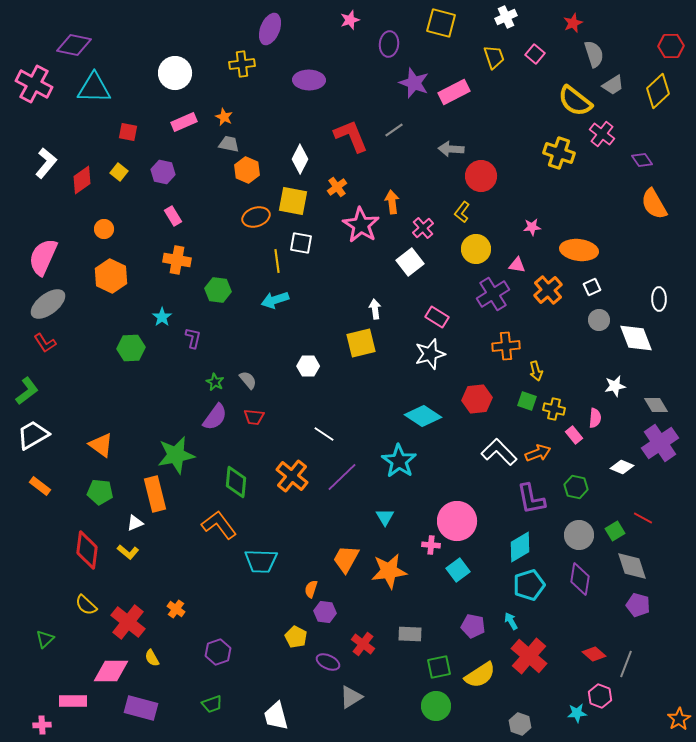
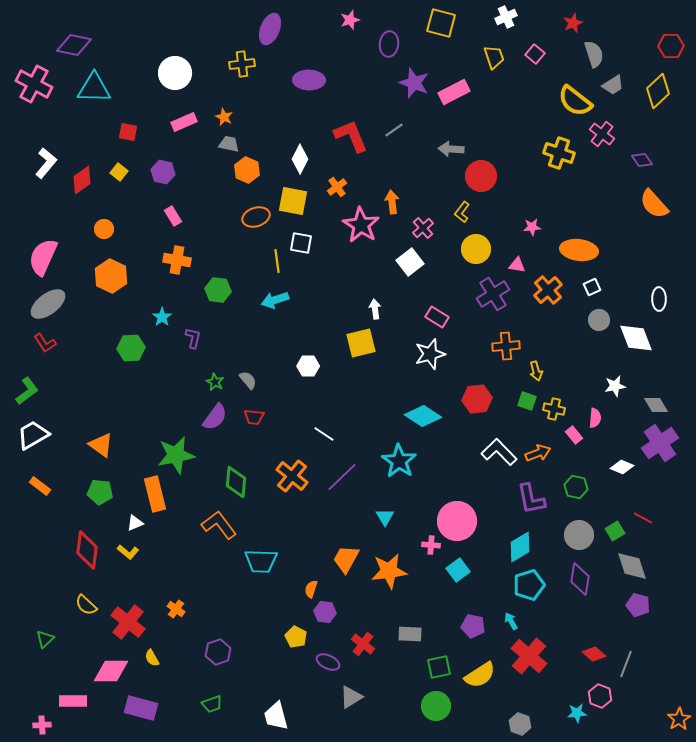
orange semicircle at (654, 204): rotated 12 degrees counterclockwise
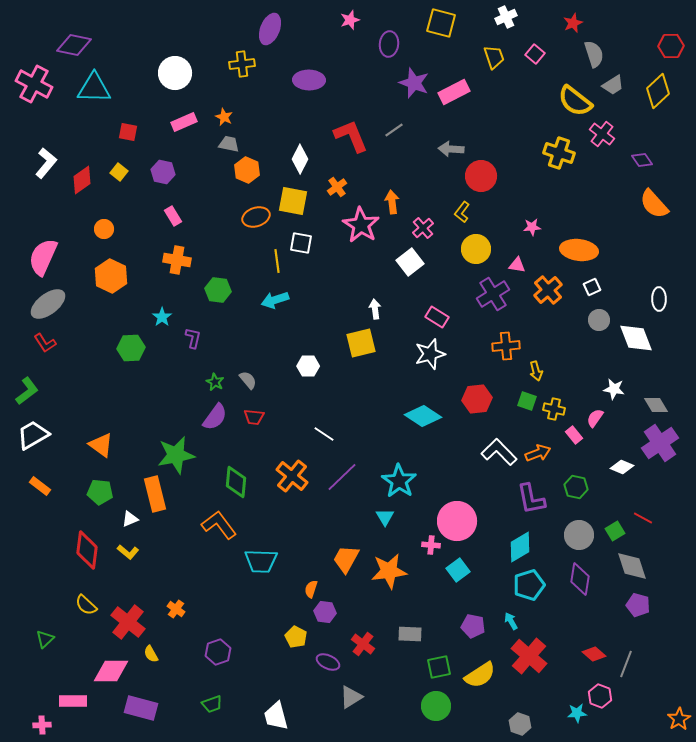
white star at (615, 386): moved 1 px left, 3 px down; rotated 20 degrees clockwise
pink semicircle at (595, 418): rotated 150 degrees counterclockwise
cyan star at (399, 461): moved 20 px down
white triangle at (135, 523): moved 5 px left, 4 px up
yellow semicircle at (152, 658): moved 1 px left, 4 px up
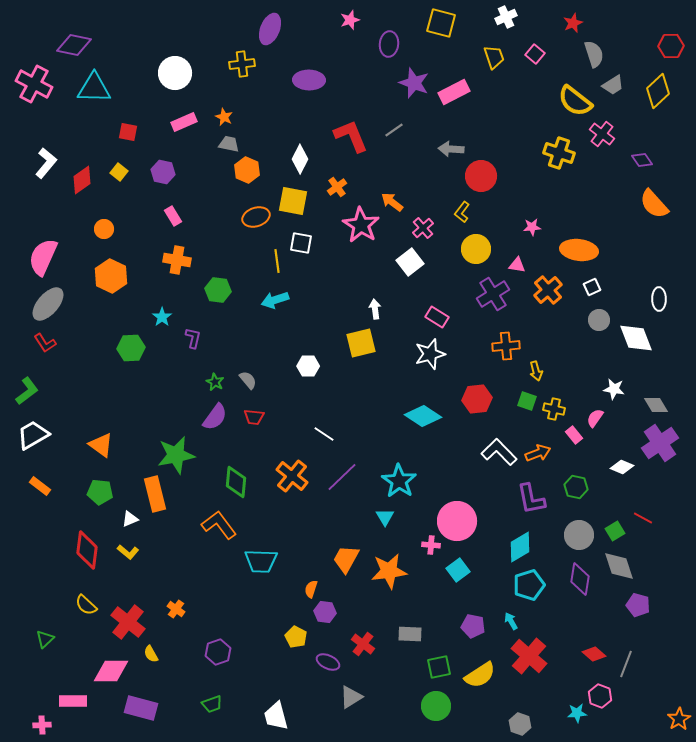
orange arrow at (392, 202): rotated 45 degrees counterclockwise
gray ellipse at (48, 304): rotated 12 degrees counterclockwise
gray diamond at (632, 566): moved 13 px left
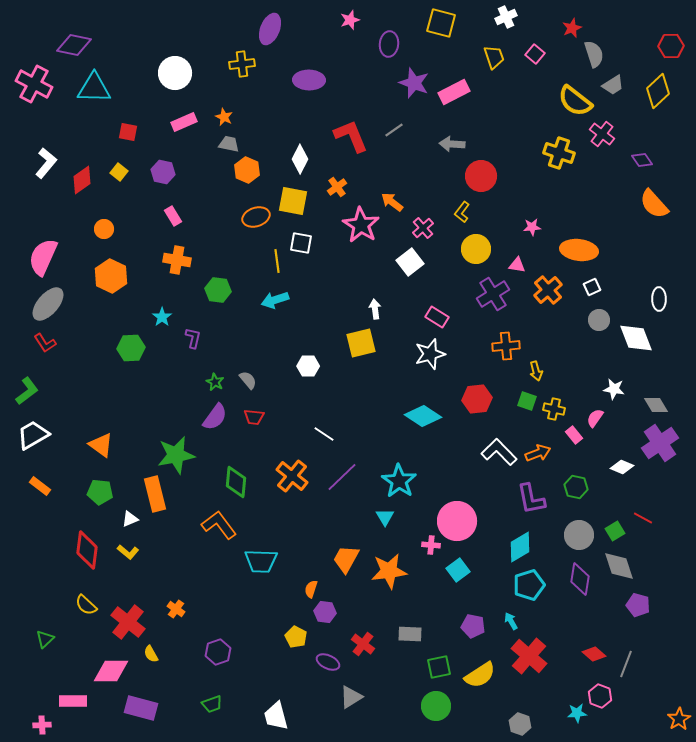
red star at (573, 23): moved 1 px left, 5 px down
gray arrow at (451, 149): moved 1 px right, 5 px up
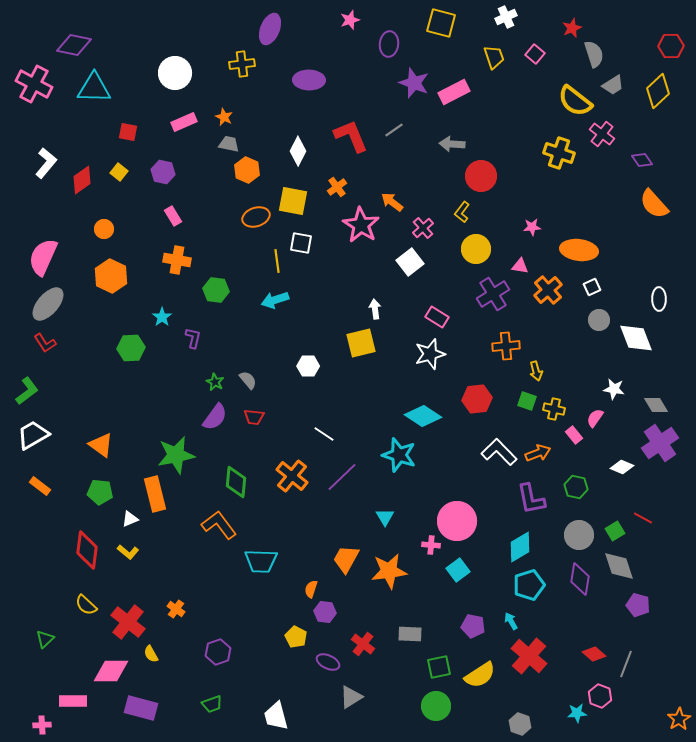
white diamond at (300, 159): moved 2 px left, 8 px up
pink triangle at (517, 265): moved 3 px right, 1 px down
green hexagon at (218, 290): moved 2 px left
cyan star at (399, 481): moved 26 px up; rotated 16 degrees counterclockwise
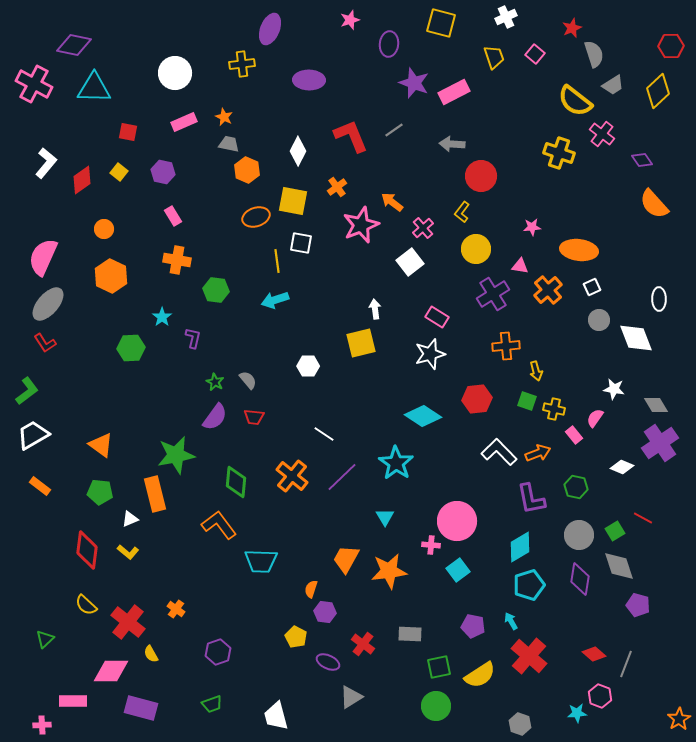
pink star at (361, 225): rotated 18 degrees clockwise
cyan star at (399, 455): moved 3 px left, 8 px down; rotated 16 degrees clockwise
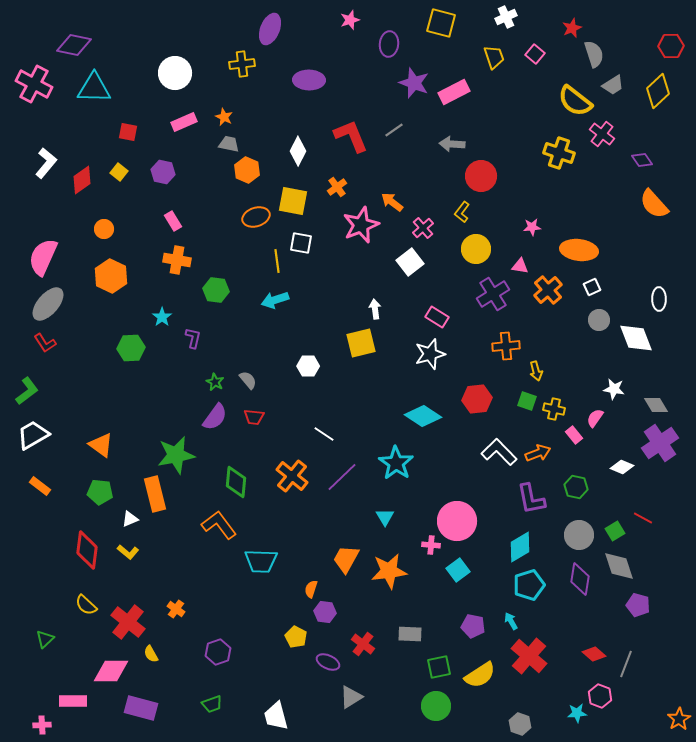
pink rectangle at (173, 216): moved 5 px down
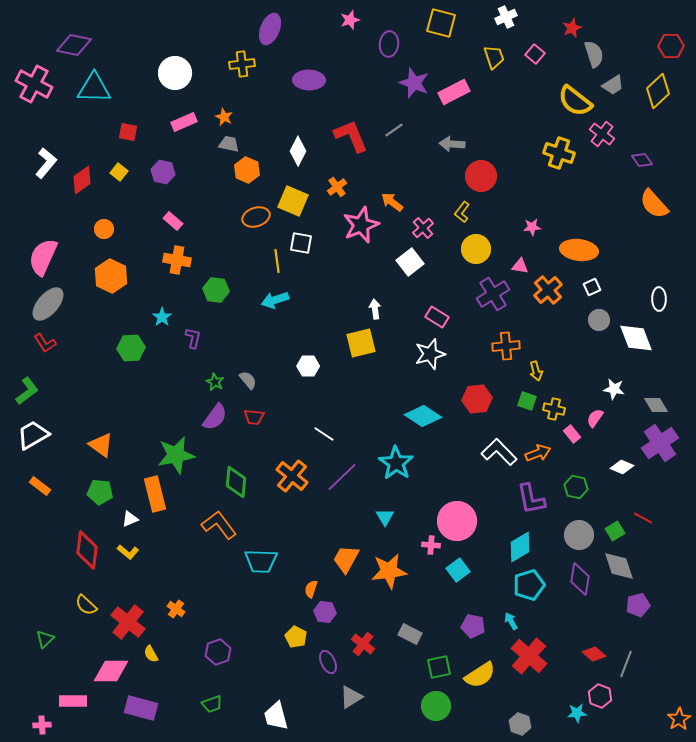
yellow square at (293, 201): rotated 12 degrees clockwise
pink rectangle at (173, 221): rotated 18 degrees counterclockwise
pink rectangle at (574, 435): moved 2 px left, 1 px up
purple pentagon at (638, 605): rotated 30 degrees counterclockwise
gray rectangle at (410, 634): rotated 25 degrees clockwise
purple ellipse at (328, 662): rotated 40 degrees clockwise
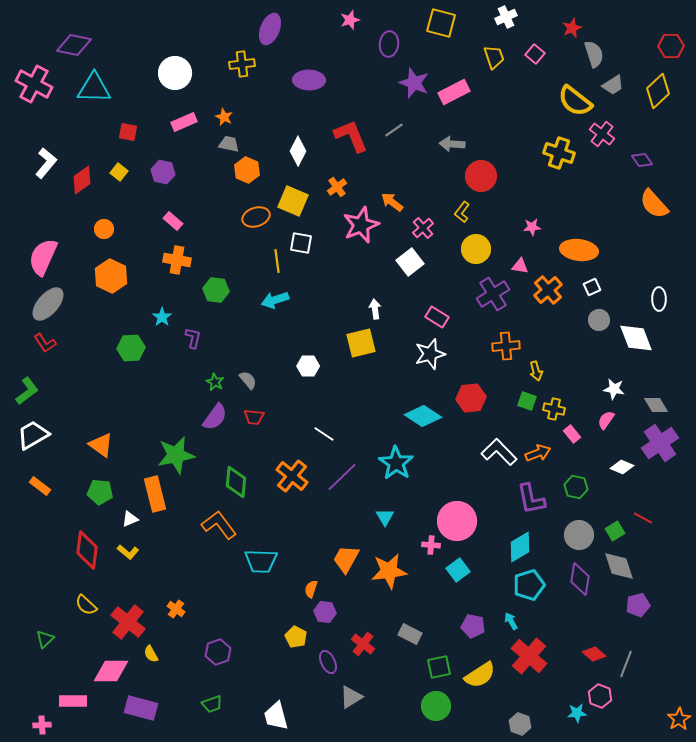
red hexagon at (477, 399): moved 6 px left, 1 px up
pink semicircle at (595, 418): moved 11 px right, 2 px down
